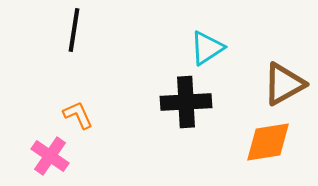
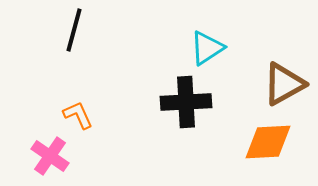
black line: rotated 6 degrees clockwise
orange diamond: rotated 6 degrees clockwise
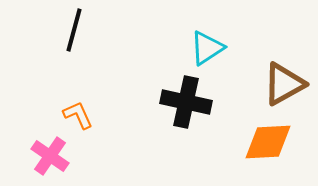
black cross: rotated 15 degrees clockwise
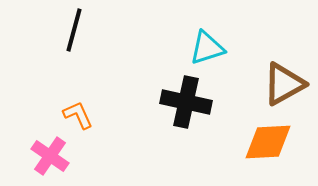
cyan triangle: rotated 15 degrees clockwise
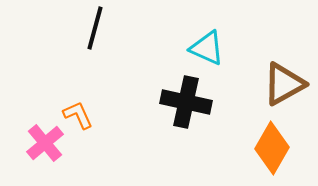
black line: moved 21 px right, 2 px up
cyan triangle: rotated 42 degrees clockwise
orange diamond: moved 4 px right, 6 px down; rotated 57 degrees counterclockwise
pink cross: moved 5 px left, 13 px up; rotated 15 degrees clockwise
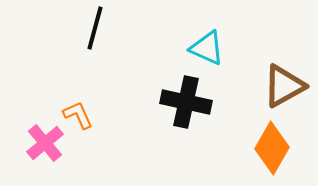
brown triangle: moved 2 px down
